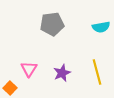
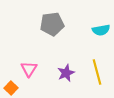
cyan semicircle: moved 3 px down
purple star: moved 4 px right
orange square: moved 1 px right
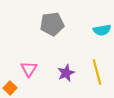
cyan semicircle: moved 1 px right
orange square: moved 1 px left
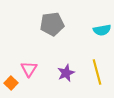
orange square: moved 1 px right, 5 px up
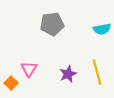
cyan semicircle: moved 1 px up
purple star: moved 2 px right, 1 px down
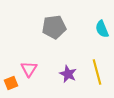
gray pentagon: moved 2 px right, 3 px down
cyan semicircle: rotated 78 degrees clockwise
purple star: rotated 24 degrees counterclockwise
orange square: rotated 24 degrees clockwise
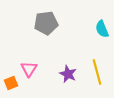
gray pentagon: moved 8 px left, 4 px up
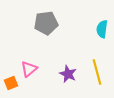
cyan semicircle: rotated 30 degrees clockwise
pink triangle: rotated 18 degrees clockwise
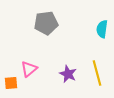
yellow line: moved 1 px down
orange square: rotated 16 degrees clockwise
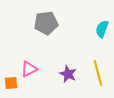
cyan semicircle: rotated 12 degrees clockwise
pink triangle: rotated 12 degrees clockwise
yellow line: moved 1 px right
